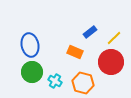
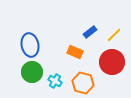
yellow line: moved 3 px up
red circle: moved 1 px right
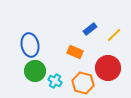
blue rectangle: moved 3 px up
red circle: moved 4 px left, 6 px down
green circle: moved 3 px right, 1 px up
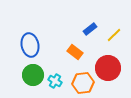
orange rectangle: rotated 14 degrees clockwise
green circle: moved 2 px left, 4 px down
orange hexagon: rotated 20 degrees counterclockwise
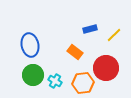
blue rectangle: rotated 24 degrees clockwise
red circle: moved 2 px left
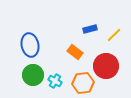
red circle: moved 2 px up
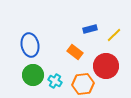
orange hexagon: moved 1 px down
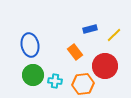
orange rectangle: rotated 14 degrees clockwise
red circle: moved 1 px left
cyan cross: rotated 24 degrees counterclockwise
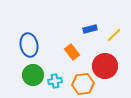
blue ellipse: moved 1 px left
orange rectangle: moved 3 px left
cyan cross: rotated 16 degrees counterclockwise
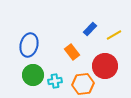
blue rectangle: rotated 32 degrees counterclockwise
yellow line: rotated 14 degrees clockwise
blue ellipse: rotated 25 degrees clockwise
